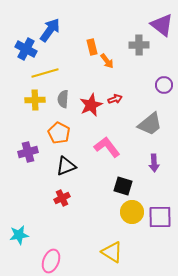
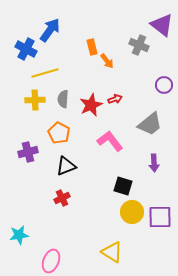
gray cross: rotated 24 degrees clockwise
pink L-shape: moved 3 px right, 6 px up
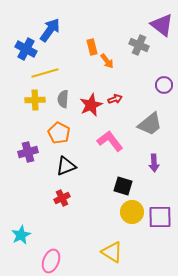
cyan star: moved 2 px right; rotated 18 degrees counterclockwise
